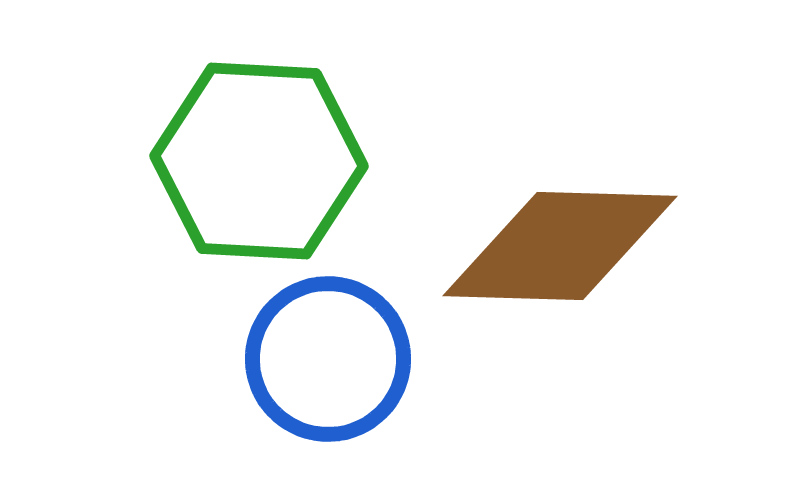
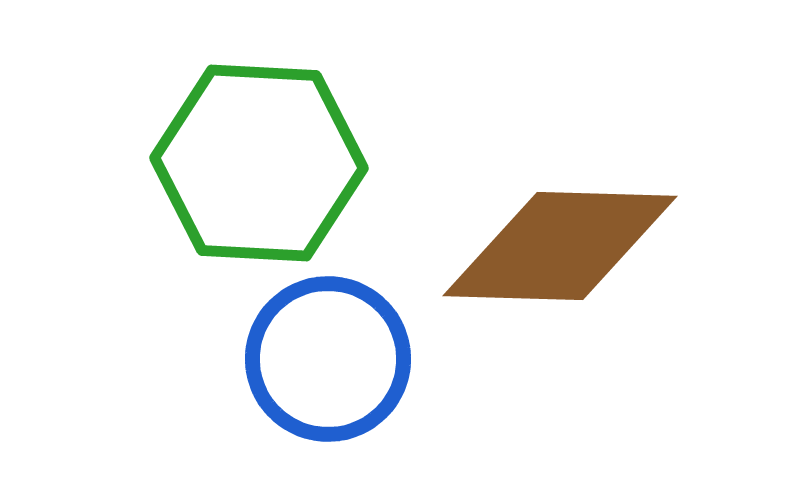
green hexagon: moved 2 px down
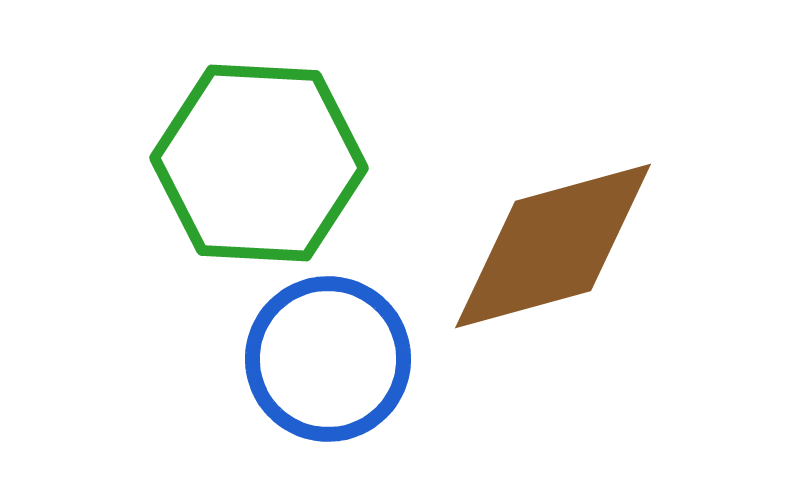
brown diamond: moved 7 px left; rotated 17 degrees counterclockwise
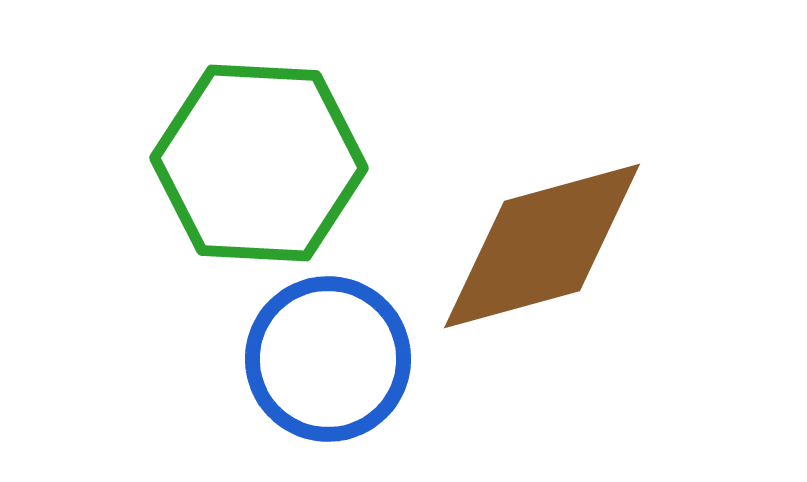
brown diamond: moved 11 px left
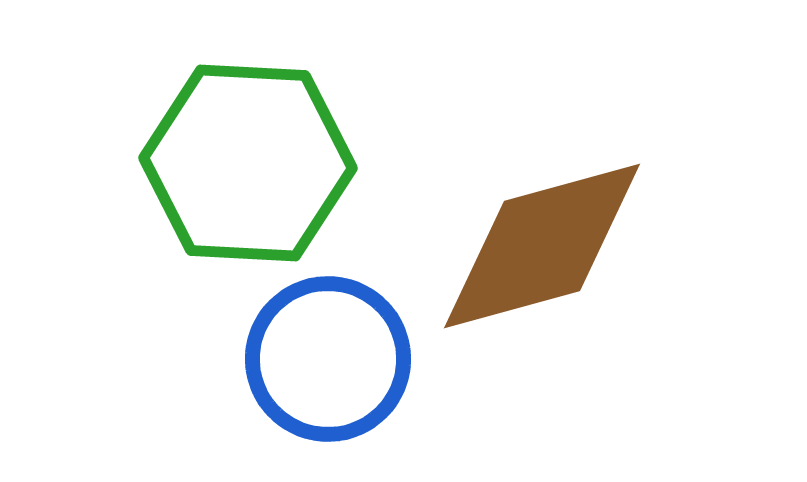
green hexagon: moved 11 px left
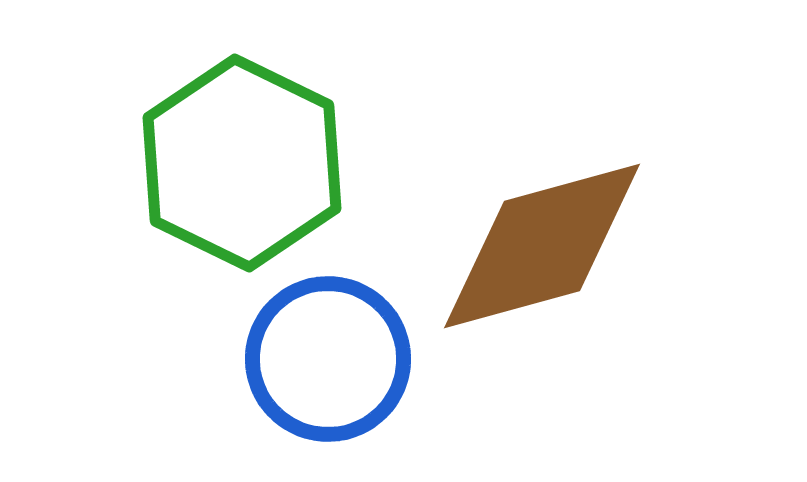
green hexagon: moved 6 px left; rotated 23 degrees clockwise
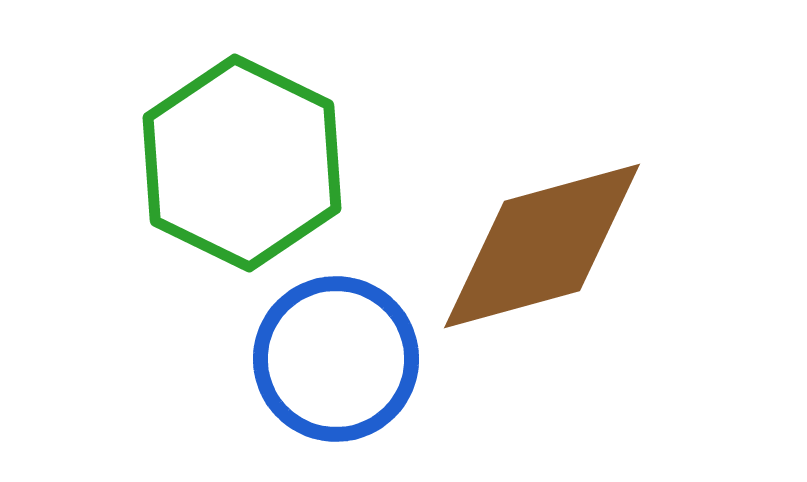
blue circle: moved 8 px right
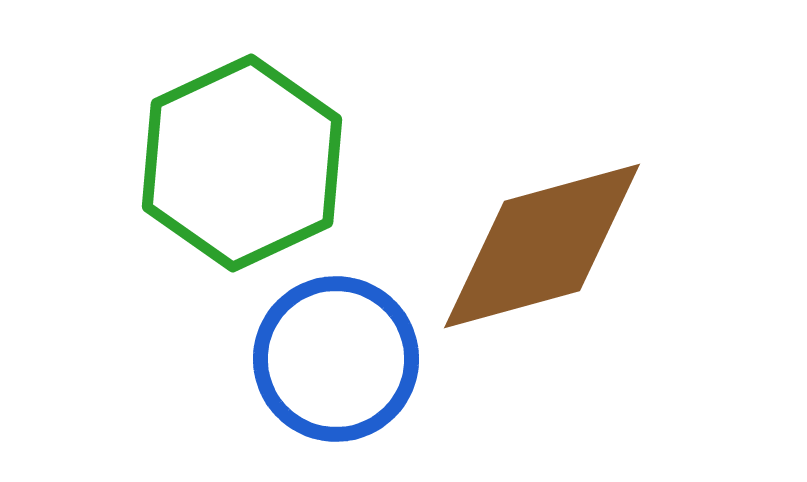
green hexagon: rotated 9 degrees clockwise
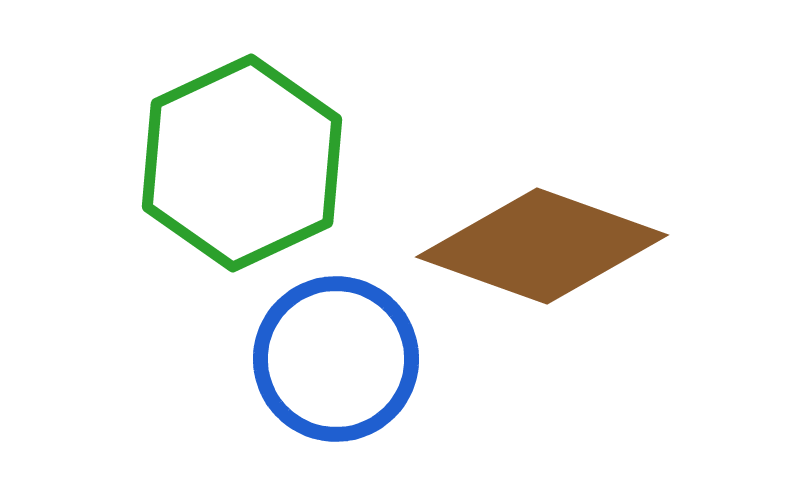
brown diamond: rotated 35 degrees clockwise
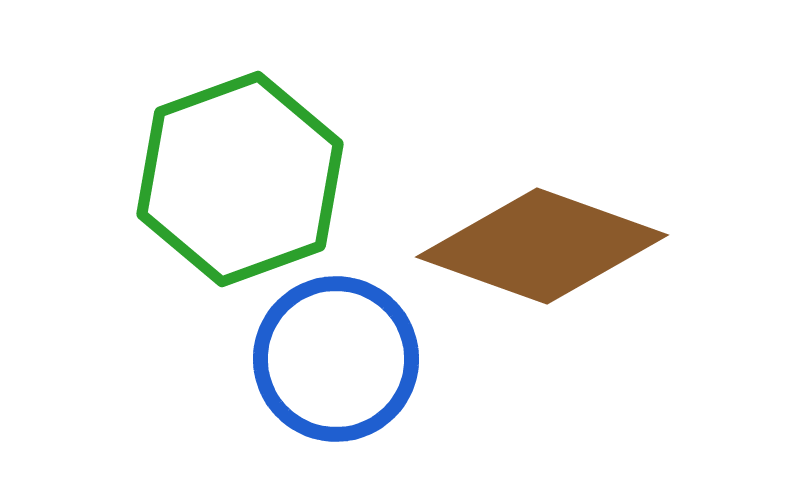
green hexagon: moved 2 px left, 16 px down; rotated 5 degrees clockwise
